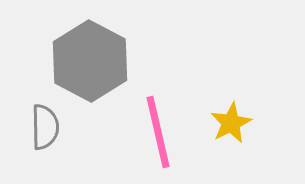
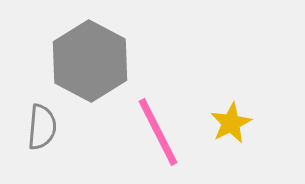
gray semicircle: moved 3 px left; rotated 6 degrees clockwise
pink line: rotated 14 degrees counterclockwise
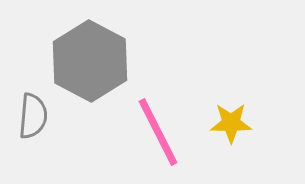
yellow star: rotated 27 degrees clockwise
gray semicircle: moved 9 px left, 11 px up
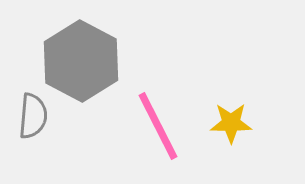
gray hexagon: moved 9 px left
pink line: moved 6 px up
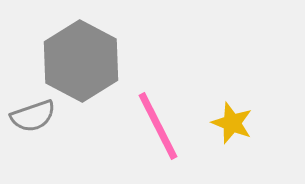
gray semicircle: rotated 66 degrees clockwise
yellow star: moved 1 px right; rotated 21 degrees clockwise
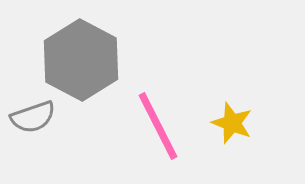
gray hexagon: moved 1 px up
gray semicircle: moved 1 px down
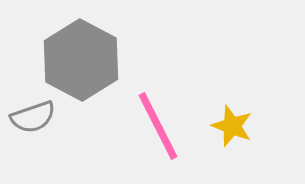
yellow star: moved 3 px down
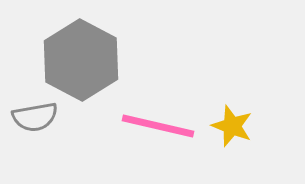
gray semicircle: moved 2 px right; rotated 9 degrees clockwise
pink line: rotated 50 degrees counterclockwise
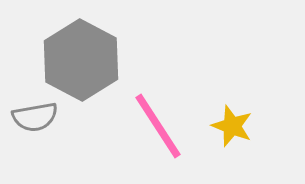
pink line: rotated 44 degrees clockwise
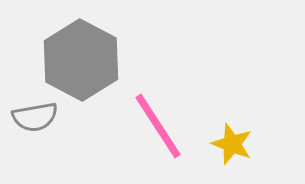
yellow star: moved 18 px down
